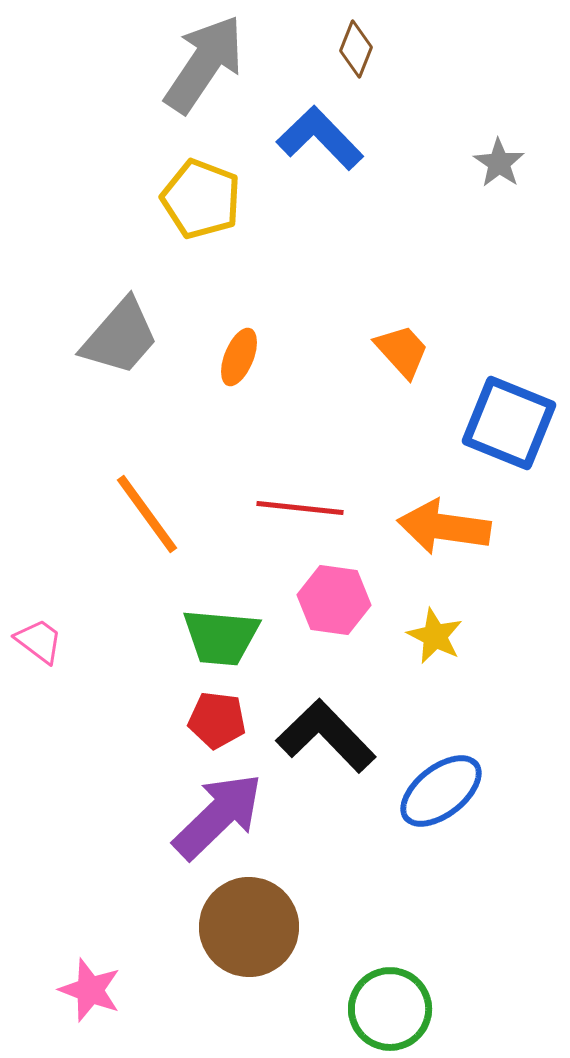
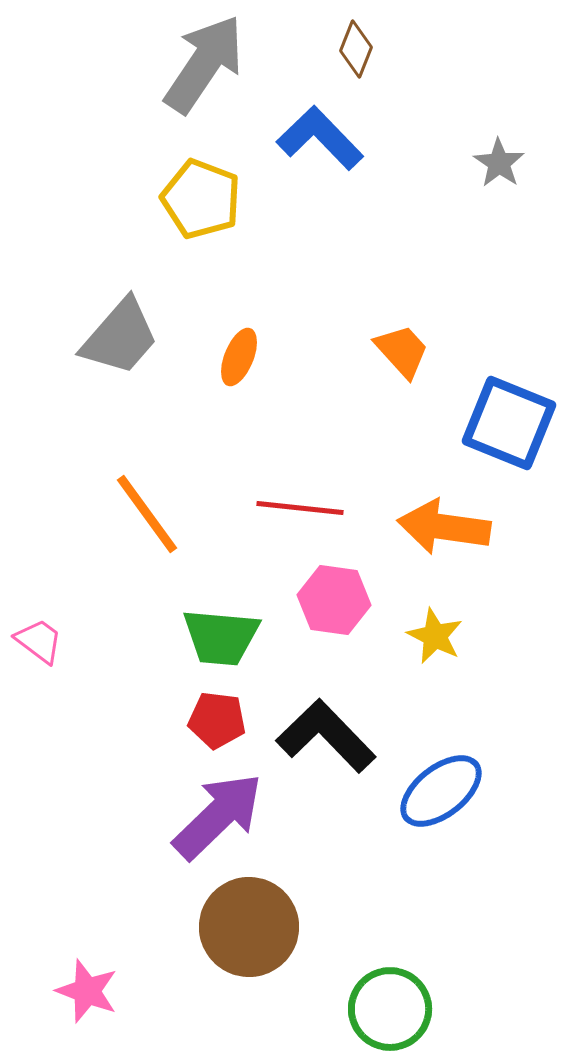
pink star: moved 3 px left, 1 px down
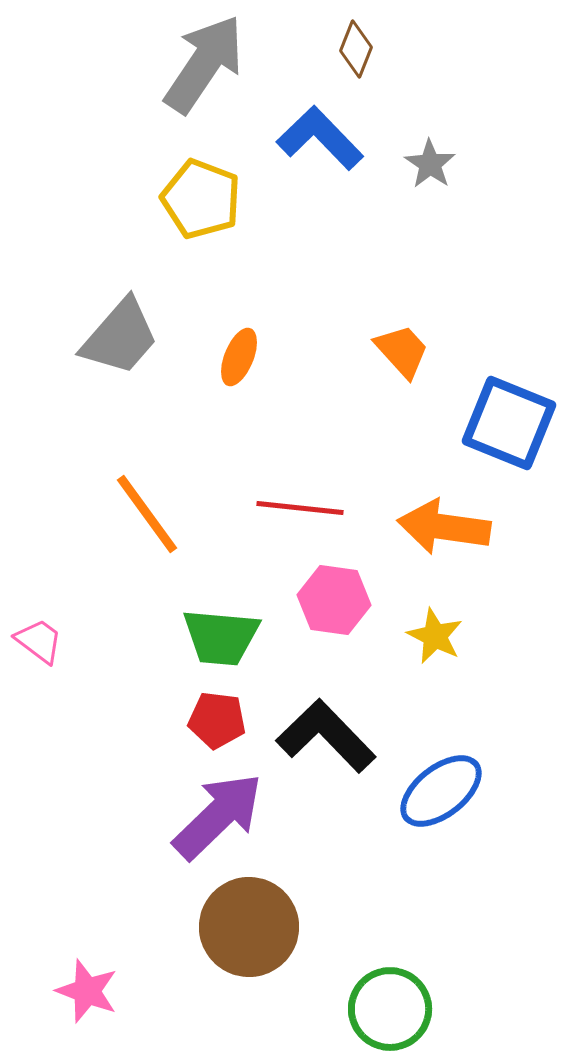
gray star: moved 69 px left, 1 px down
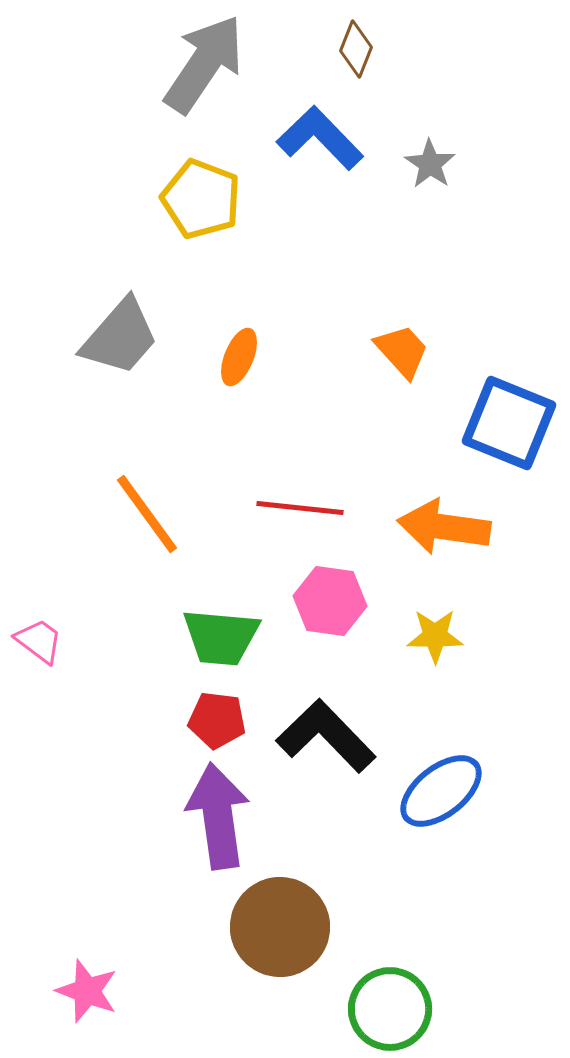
pink hexagon: moved 4 px left, 1 px down
yellow star: rotated 26 degrees counterclockwise
purple arrow: rotated 54 degrees counterclockwise
brown circle: moved 31 px right
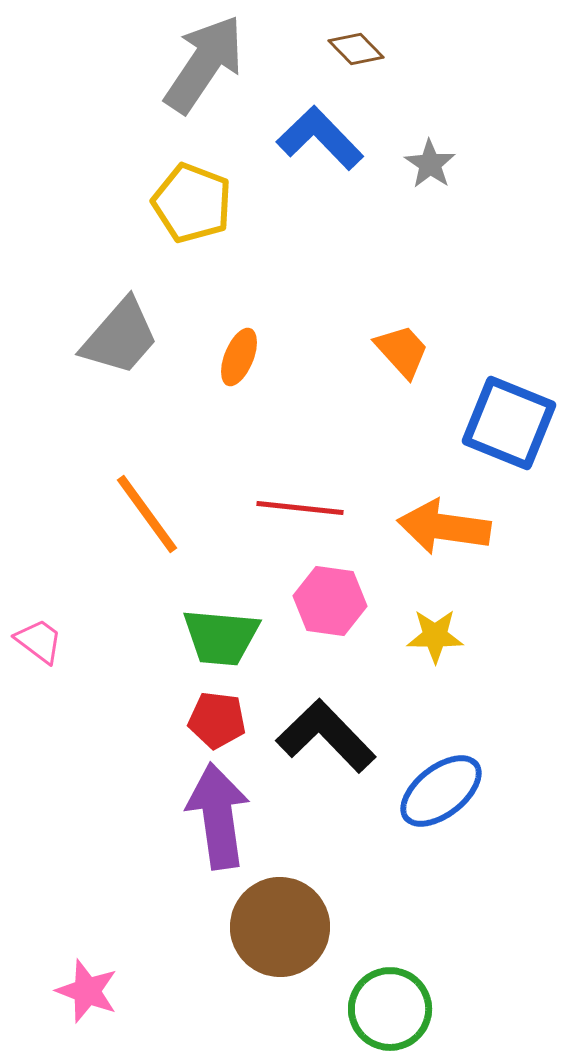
brown diamond: rotated 66 degrees counterclockwise
yellow pentagon: moved 9 px left, 4 px down
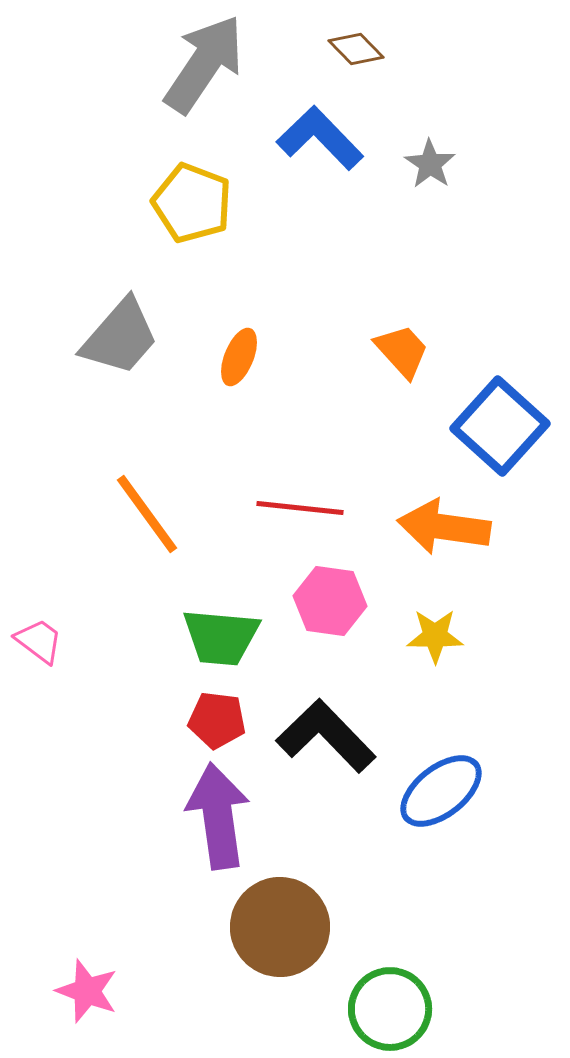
blue square: moved 9 px left, 3 px down; rotated 20 degrees clockwise
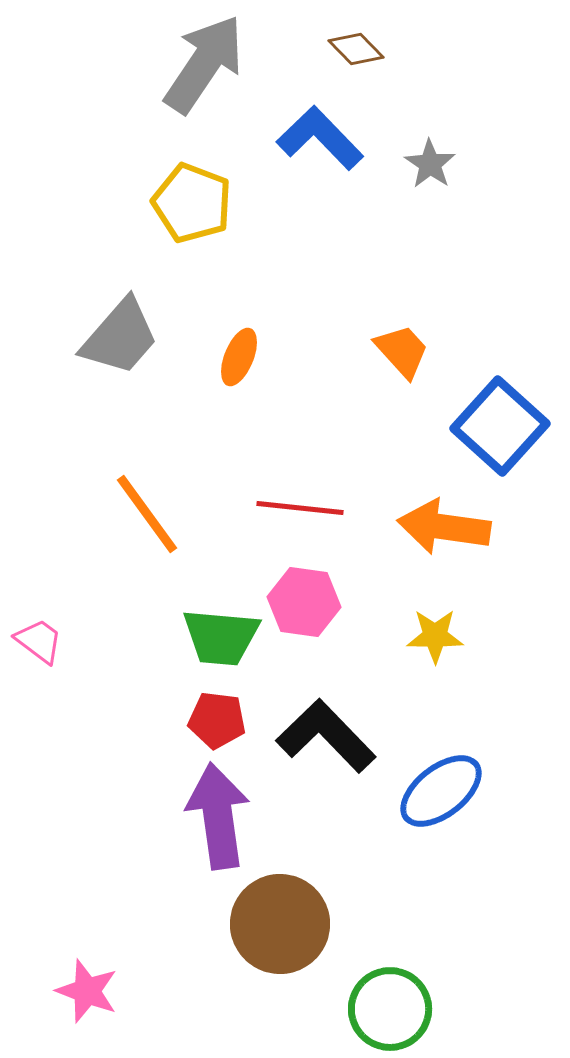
pink hexagon: moved 26 px left, 1 px down
brown circle: moved 3 px up
